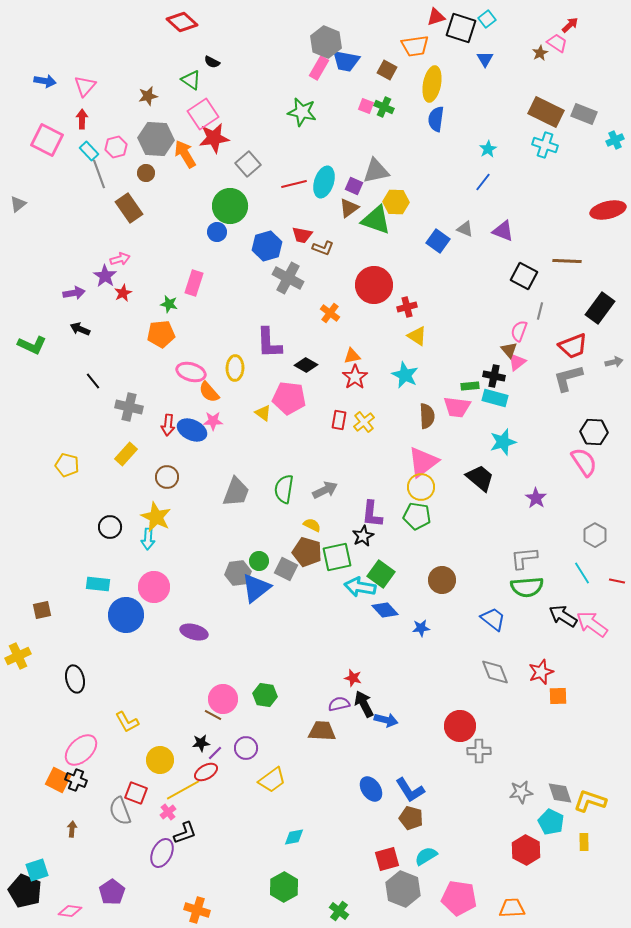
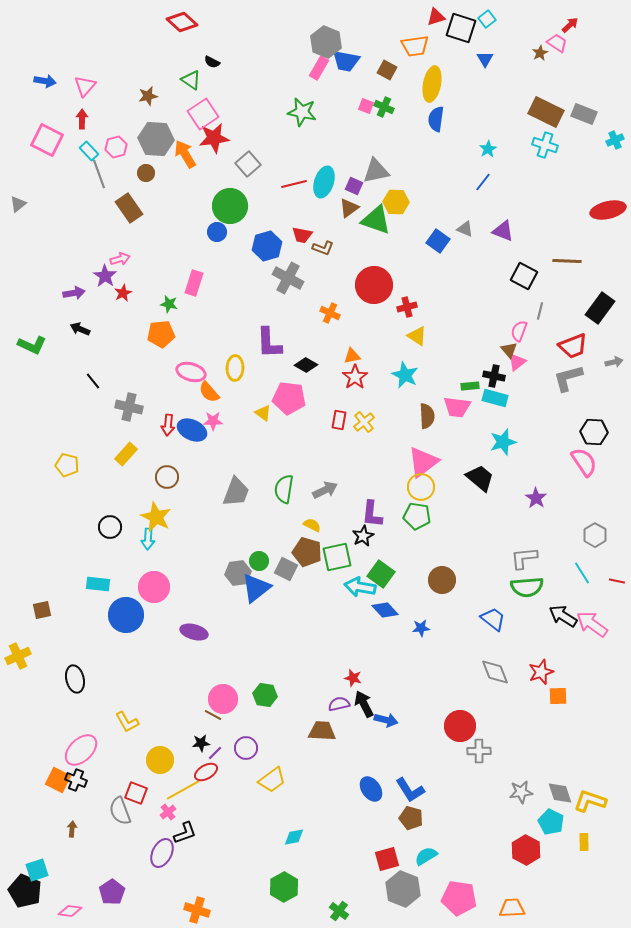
orange cross at (330, 313): rotated 12 degrees counterclockwise
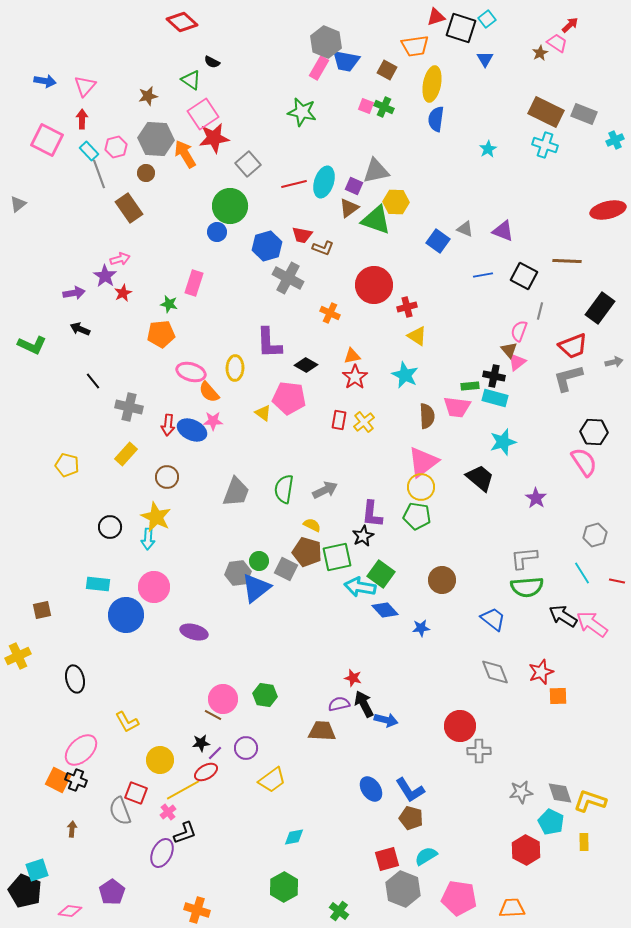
blue line at (483, 182): moved 93 px down; rotated 42 degrees clockwise
gray hexagon at (595, 535): rotated 15 degrees clockwise
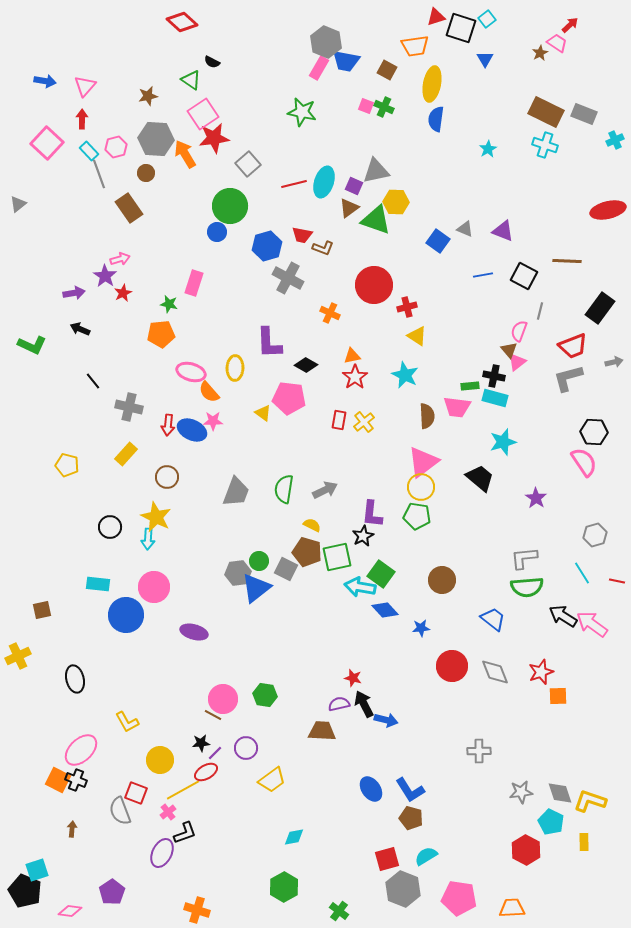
pink square at (47, 140): moved 3 px down; rotated 16 degrees clockwise
red circle at (460, 726): moved 8 px left, 60 px up
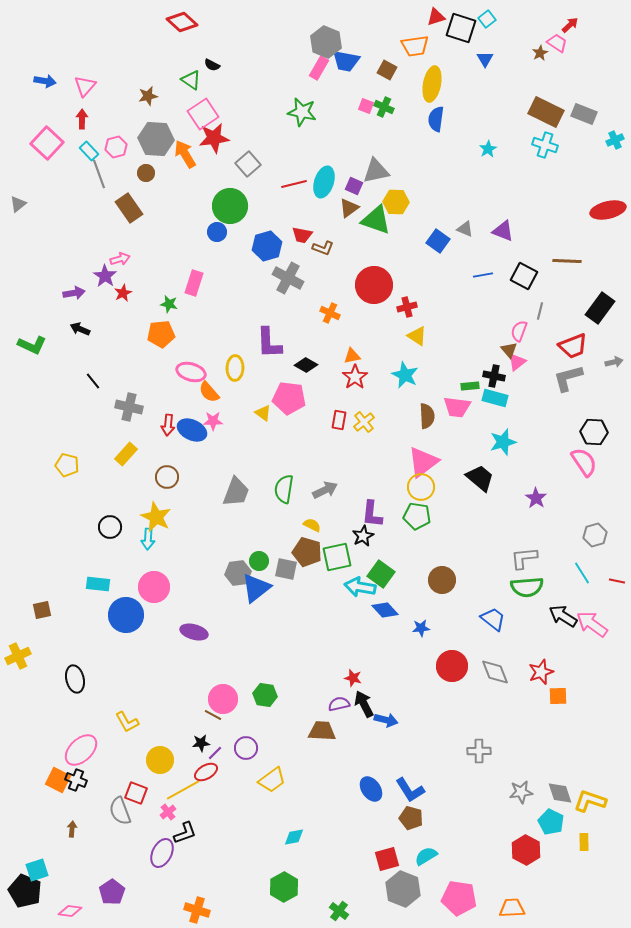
black semicircle at (212, 62): moved 3 px down
gray square at (286, 569): rotated 15 degrees counterclockwise
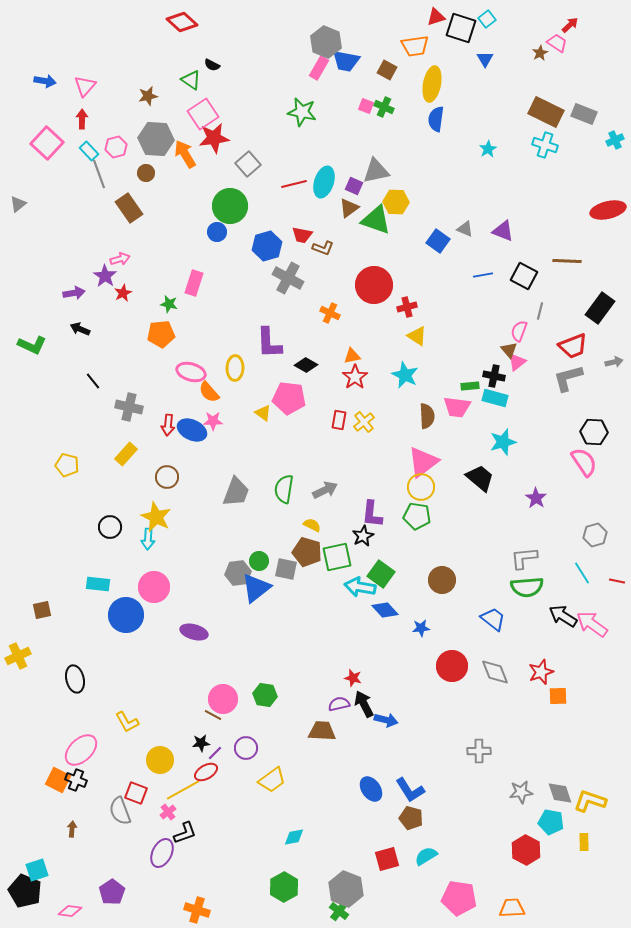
cyan pentagon at (551, 822): rotated 15 degrees counterclockwise
gray hexagon at (403, 889): moved 57 px left
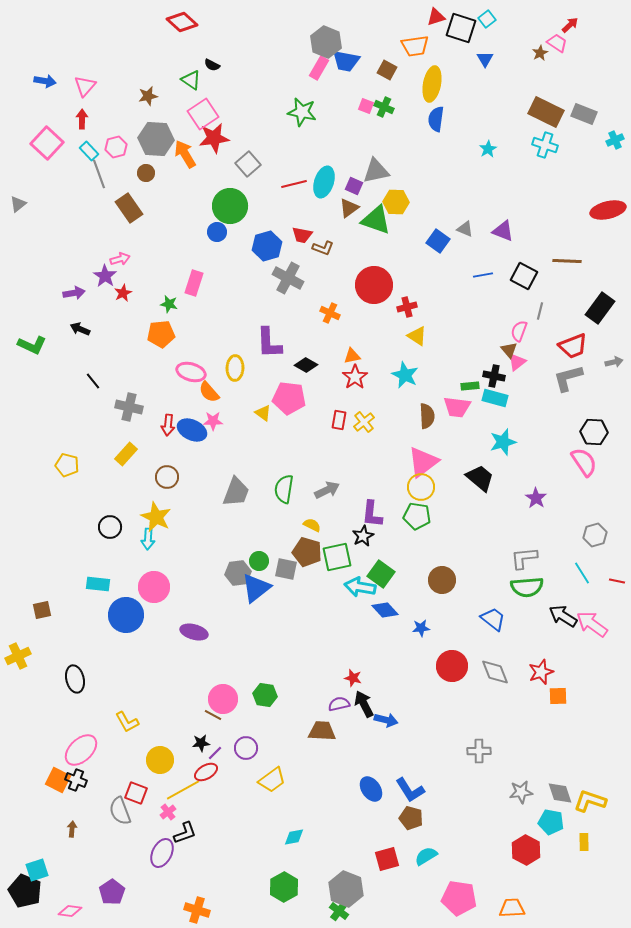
gray arrow at (325, 490): moved 2 px right
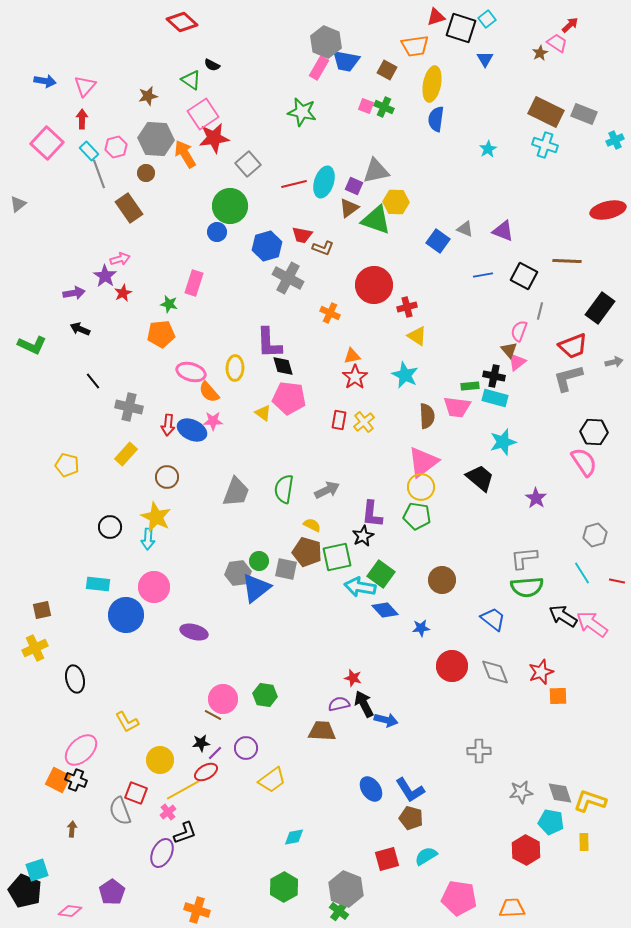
black diamond at (306, 365): moved 23 px left, 1 px down; rotated 45 degrees clockwise
yellow cross at (18, 656): moved 17 px right, 8 px up
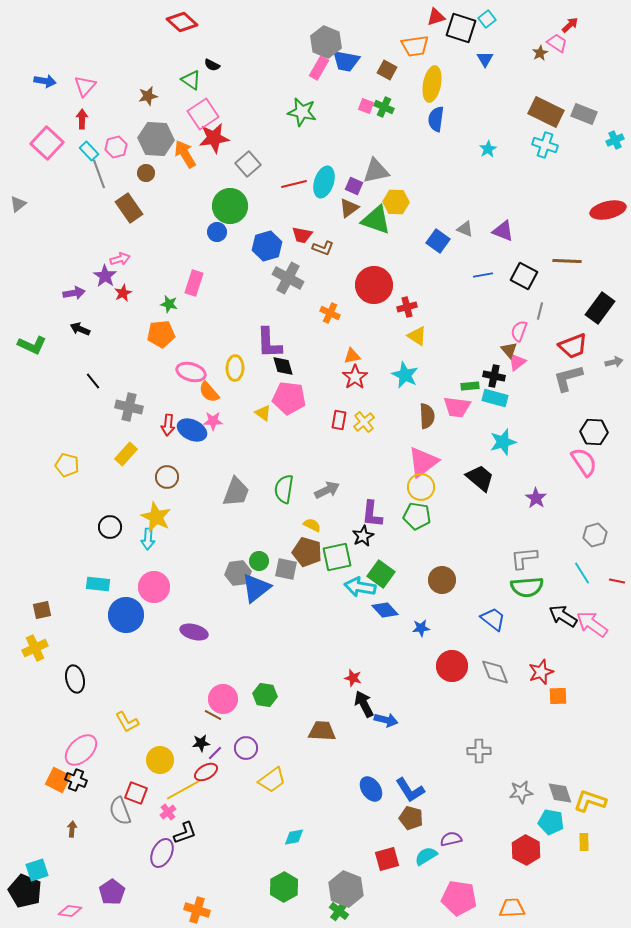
purple semicircle at (339, 704): moved 112 px right, 135 px down
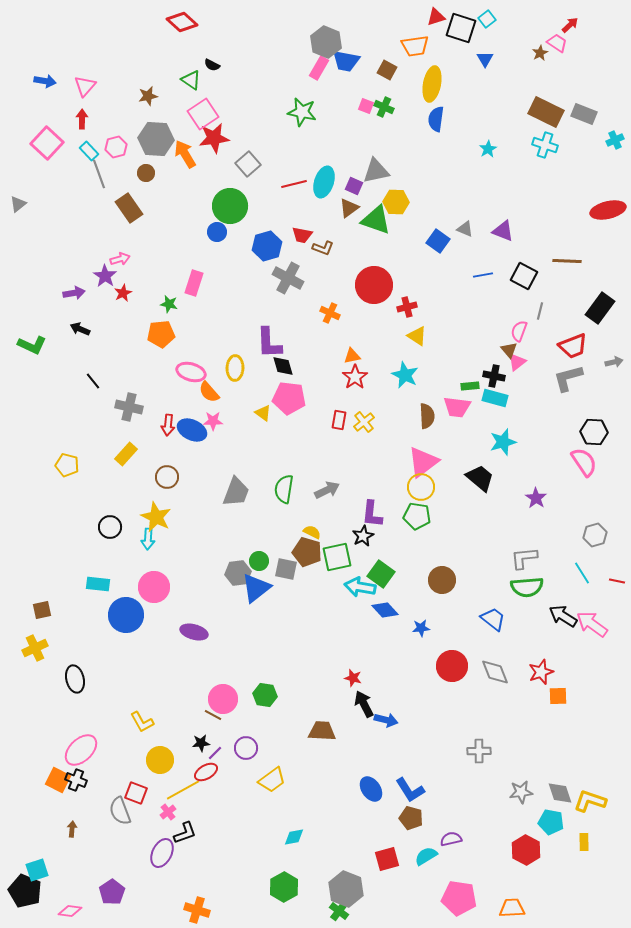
yellow semicircle at (312, 525): moved 7 px down
yellow L-shape at (127, 722): moved 15 px right
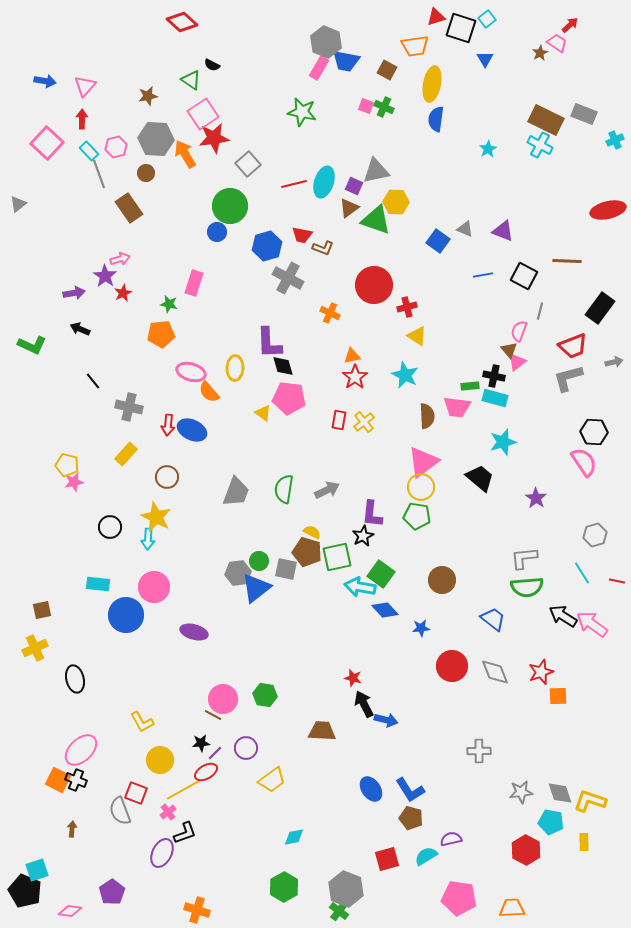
brown rectangle at (546, 112): moved 8 px down
cyan cross at (545, 145): moved 5 px left; rotated 10 degrees clockwise
pink star at (213, 421): moved 139 px left, 61 px down; rotated 12 degrees counterclockwise
